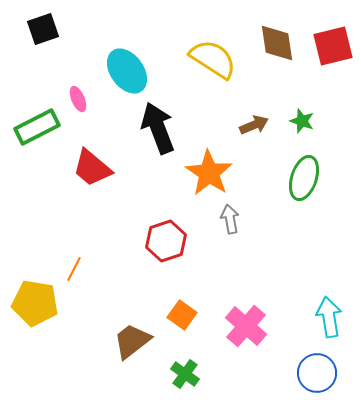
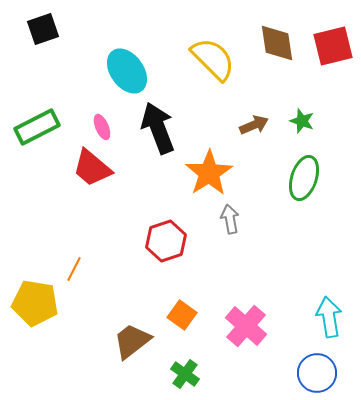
yellow semicircle: rotated 12 degrees clockwise
pink ellipse: moved 24 px right, 28 px down
orange star: rotated 6 degrees clockwise
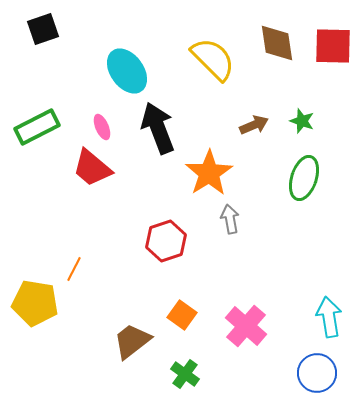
red square: rotated 15 degrees clockwise
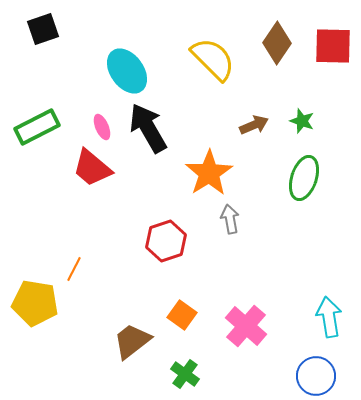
brown diamond: rotated 42 degrees clockwise
black arrow: moved 10 px left; rotated 9 degrees counterclockwise
blue circle: moved 1 px left, 3 px down
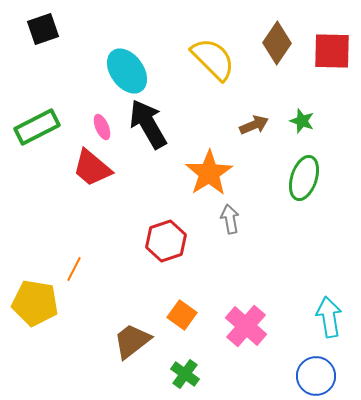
red square: moved 1 px left, 5 px down
black arrow: moved 4 px up
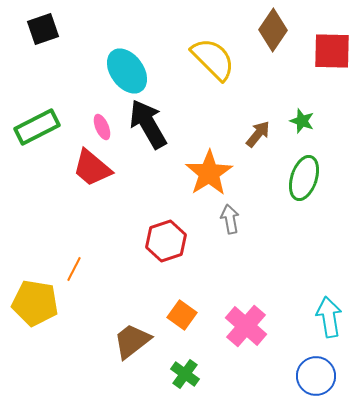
brown diamond: moved 4 px left, 13 px up
brown arrow: moved 4 px right, 9 px down; rotated 28 degrees counterclockwise
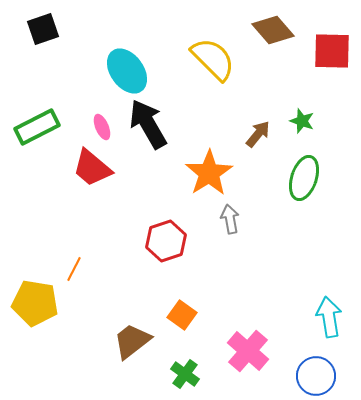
brown diamond: rotated 75 degrees counterclockwise
pink cross: moved 2 px right, 25 px down
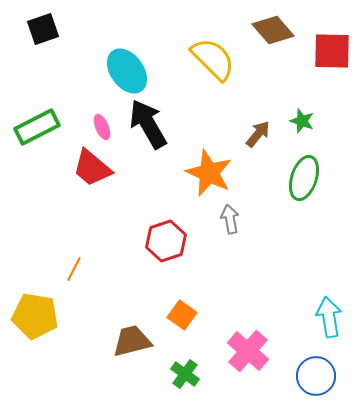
orange star: rotated 15 degrees counterclockwise
yellow pentagon: moved 13 px down
brown trapezoid: rotated 24 degrees clockwise
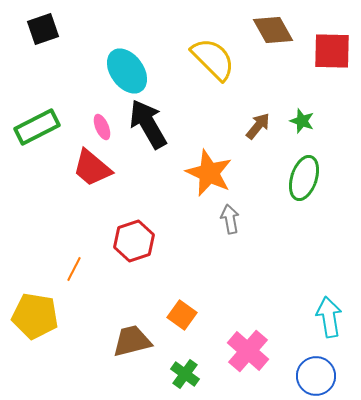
brown diamond: rotated 12 degrees clockwise
brown arrow: moved 8 px up
red hexagon: moved 32 px left
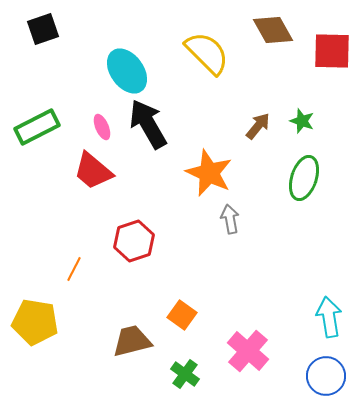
yellow semicircle: moved 6 px left, 6 px up
red trapezoid: moved 1 px right, 3 px down
yellow pentagon: moved 6 px down
blue circle: moved 10 px right
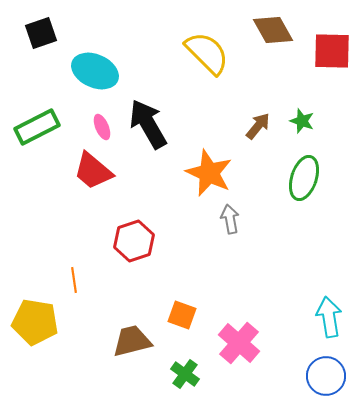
black square: moved 2 px left, 4 px down
cyan ellipse: moved 32 px left; rotated 30 degrees counterclockwise
orange line: moved 11 px down; rotated 35 degrees counterclockwise
orange square: rotated 16 degrees counterclockwise
pink cross: moved 9 px left, 8 px up
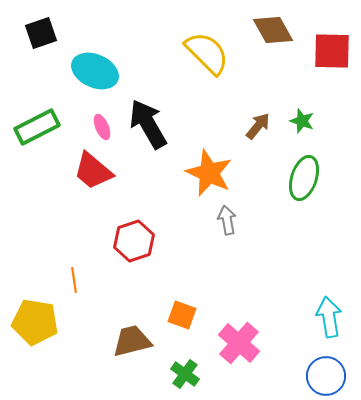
gray arrow: moved 3 px left, 1 px down
